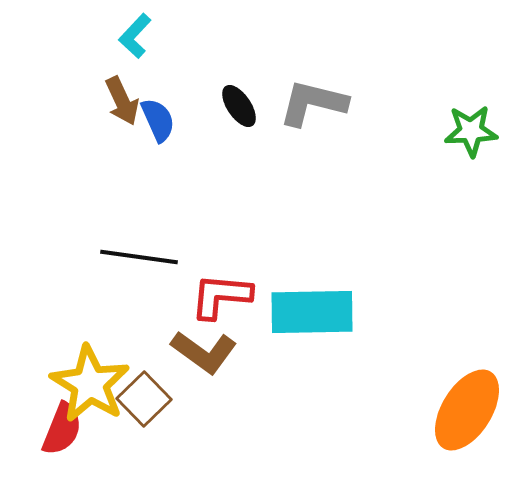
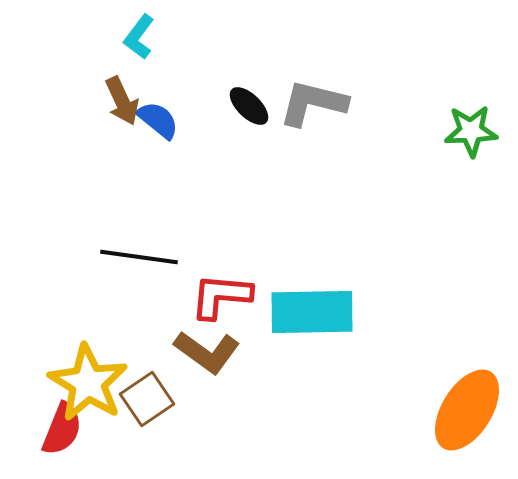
cyan L-shape: moved 4 px right, 1 px down; rotated 6 degrees counterclockwise
black ellipse: moved 10 px right; rotated 12 degrees counterclockwise
blue semicircle: rotated 27 degrees counterclockwise
brown L-shape: moved 3 px right
yellow star: moved 2 px left, 1 px up
brown square: moved 3 px right; rotated 10 degrees clockwise
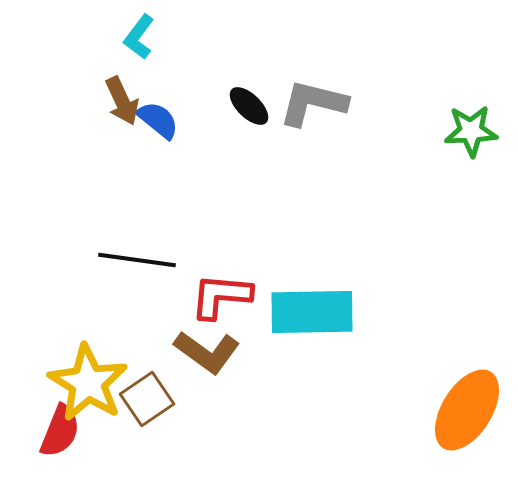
black line: moved 2 px left, 3 px down
red semicircle: moved 2 px left, 2 px down
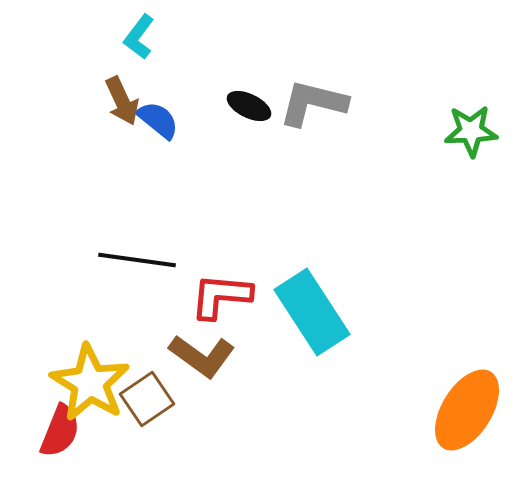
black ellipse: rotated 18 degrees counterclockwise
cyan rectangle: rotated 58 degrees clockwise
brown L-shape: moved 5 px left, 4 px down
yellow star: moved 2 px right
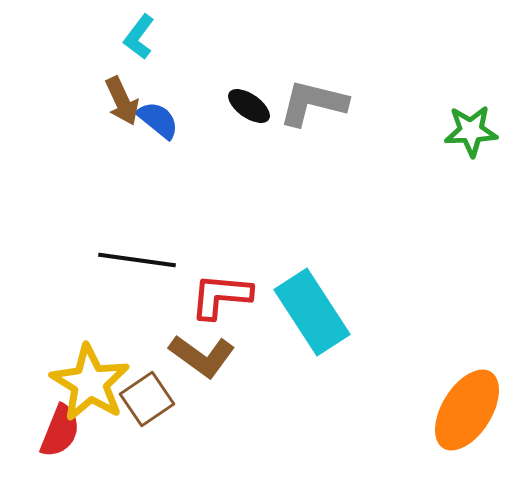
black ellipse: rotated 9 degrees clockwise
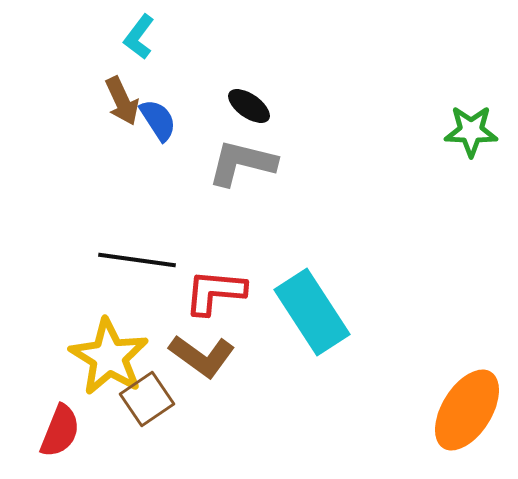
gray L-shape: moved 71 px left, 60 px down
blue semicircle: rotated 18 degrees clockwise
green star: rotated 4 degrees clockwise
red L-shape: moved 6 px left, 4 px up
yellow star: moved 19 px right, 26 px up
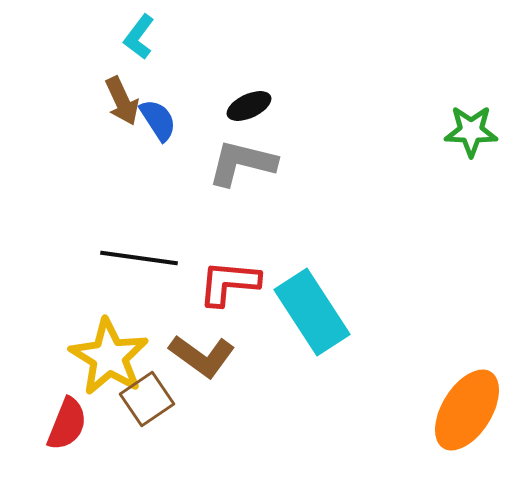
black ellipse: rotated 60 degrees counterclockwise
black line: moved 2 px right, 2 px up
red L-shape: moved 14 px right, 9 px up
red semicircle: moved 7 px right, 7 px up
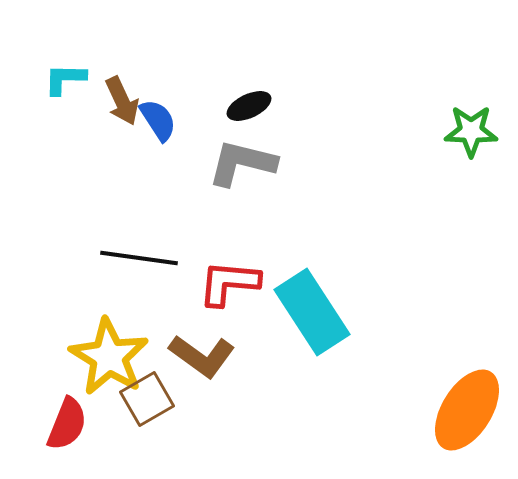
cyan L-shape: moved 74 px left, 42 px down; rotated 54 degrees clockwise
brown square: rotated 4 degrees clockwise
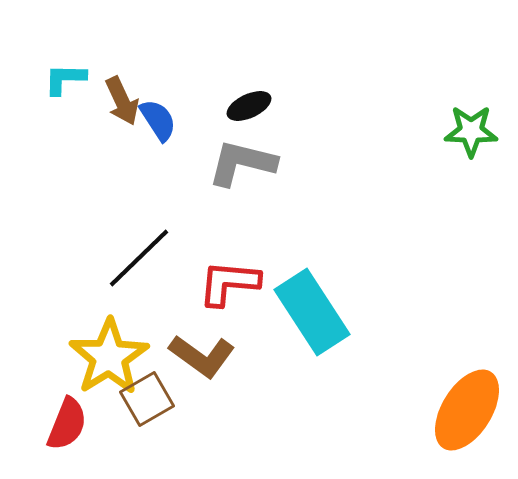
black line: rotated 52 degrees counterclockwise
yellow star: rotated 8 degrees clockwise
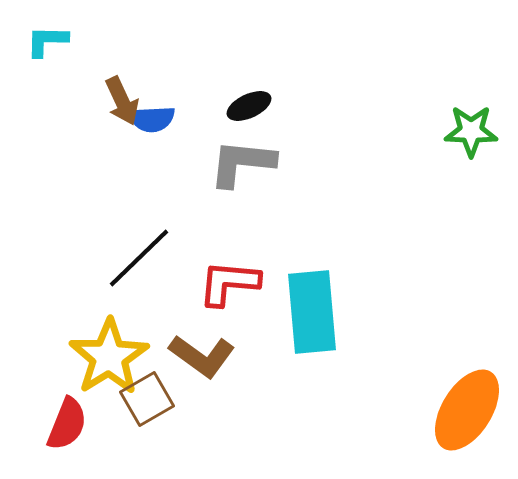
cyan L-shape: moved 18 px left, 38 px up
blue semicircle: moved 6 px left, 1 px up; rotated 120 degrees clockwise
gray L-shape: rotated 8 degrees counterclockwise
cyan rectangle: rotated 28 degrees clockwise
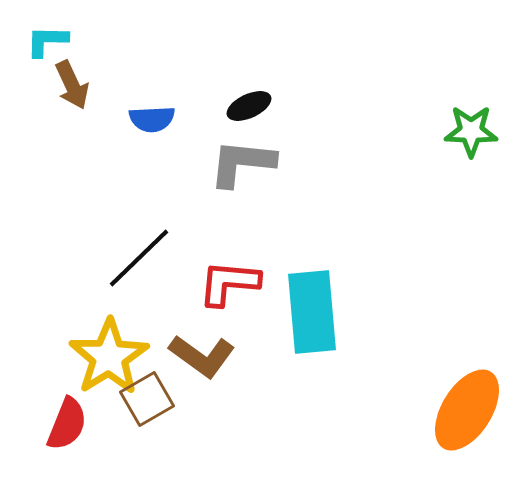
brown arrow: moved 50 px left, 16 px up
